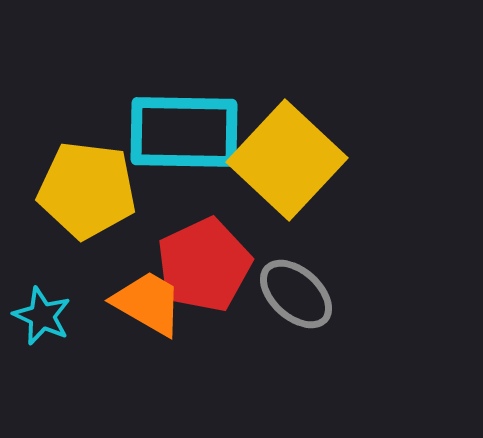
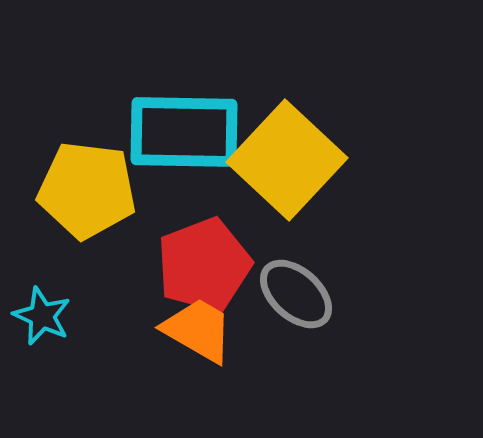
red pentagon: rotated 4 degrees clockwise
orange trapezoid: moved 50 px right, 27 px down
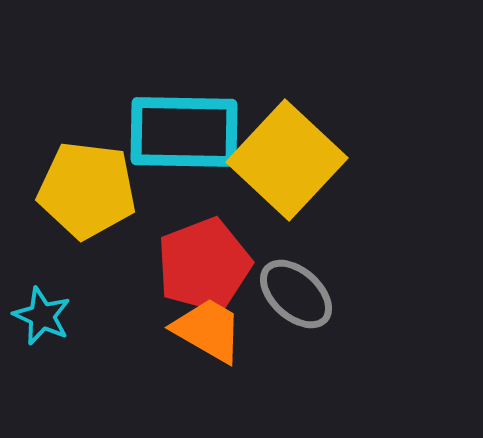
orange trapezoid: moved 10 px right
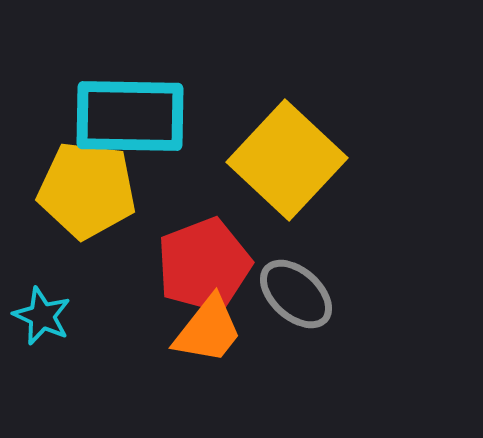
cyan rectangle: moved 54 px left, 16 px up
orange trapezoid: rotated 98 degrees clockwise
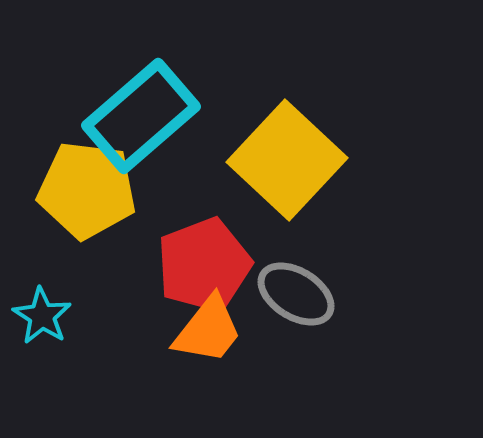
cyan rectangle: moved 11 px right; rotated 42 degrees counterclockwise
gray ellipse: rotated 10 degrees counterclockwise
cyan star: rotated 8 degrees clockwise
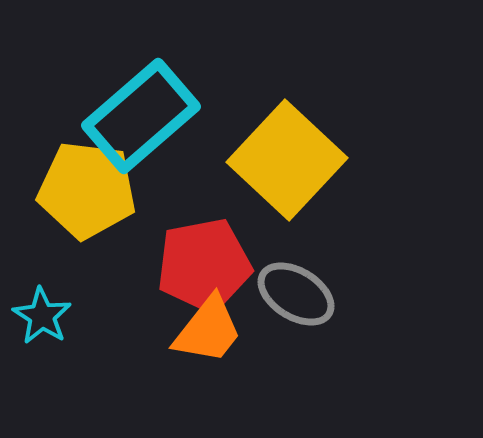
red pentagon: rotated 10 degrees clockwise
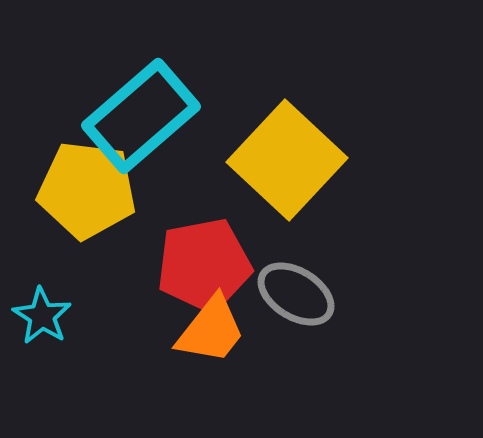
orange trapezoid: moved 3 px right
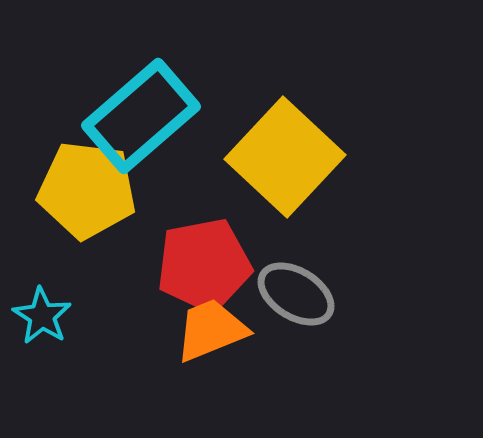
yellow square: moved 2 px left, 3 px up
orange trapezoid: rotated 150 degrees counterclockwise
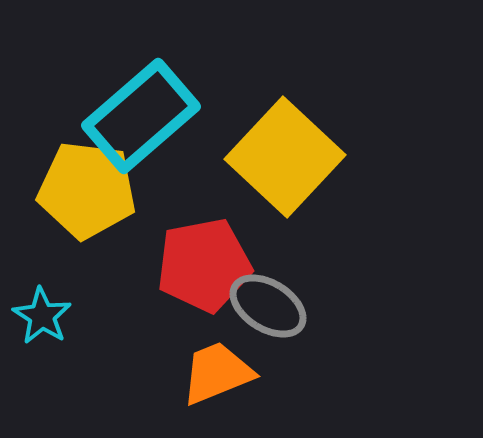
gray ellipse: moved 28 px left, 12 px down
orange trapezoid: moved 6 px right, 43 px down
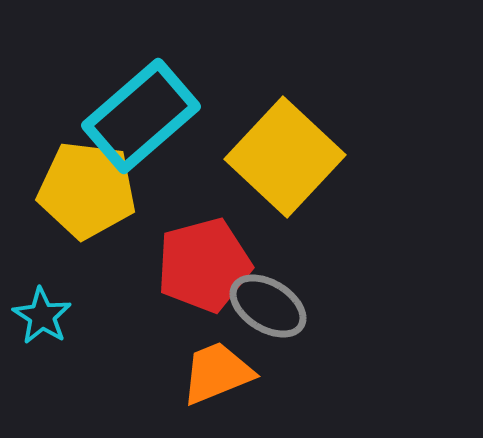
red pentagon: rotated 4 degrees counterclockwise
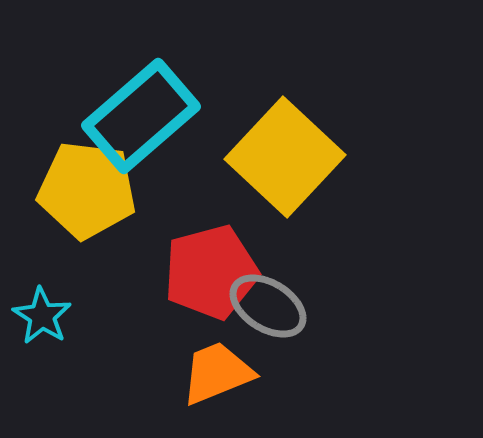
red pentagon: moved 7 px right, 7 px down
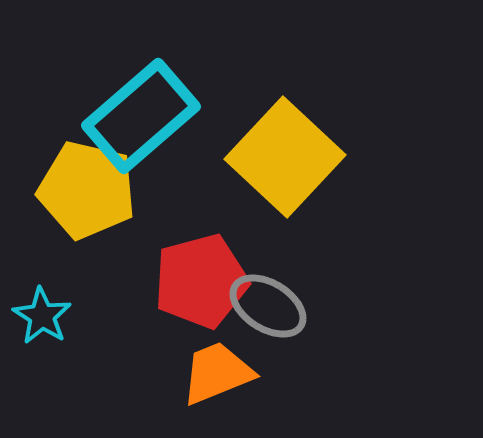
yellow pentagon: rotated 6 degrees clockwise
red pentagon: moved 10 px left, 9 px down
